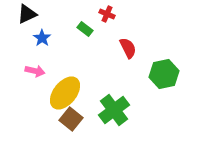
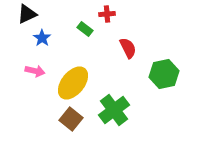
red cross: rotated 28 degrees counterclockwise
yellow ellipse: moved 8 px right, 10 px up
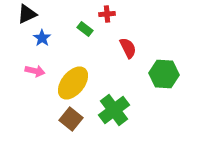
green hexagon: rotated 16 degrees clockwise
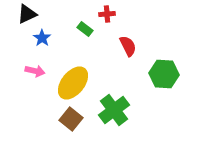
red semicircle: moved 2 px up
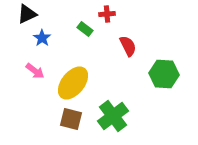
pink arrow: rotated 24 degrees clockwise
green cross: moved 1 px left, 6 px down
brown square: rotated 25 degrees counterclockwise
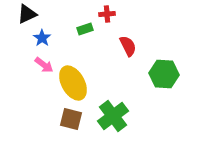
green rectangle: rotated 56 degrees counterclockwise
pink arrow: moved 9 px right, 6 px up
yellow ellipse: rotated 68 degrees counterclockwise
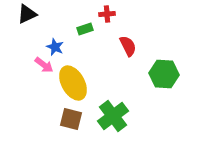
blue star: moved 13 px right, 9 px down; rotated 12 degrees counterclockwise
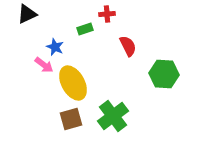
brown square: rotated 30 degrees counterclockwise
